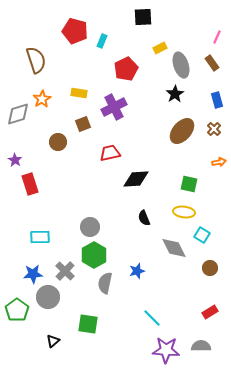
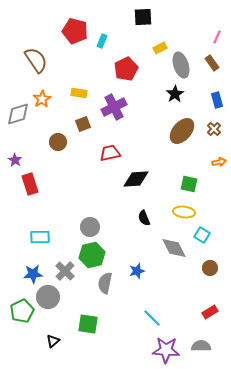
brown semicircle at (36, 60): rotated 16 degrees counterclockwise
green hexagon at (94, 255): moved 2 px left; rotated 15 degrees clockwise
green pentagon at (17, 310): moved 5 px right, 1 px down; rotated 10 degrees clockwise
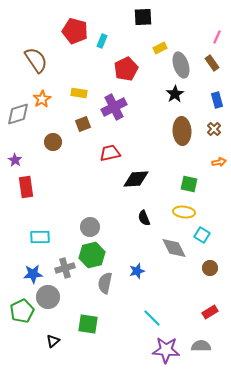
brown ellipse at (182, 131): rotated 44 degrees counterclockwise
brown circle at (58, 142): moved 5 px left
red rectangle at (30, 184): moved 4 px left, 3 px down; rotated 10 degrees clockwise
gray cross at (65, 271): moved 3 px up; rotated 30 degrees clockwise
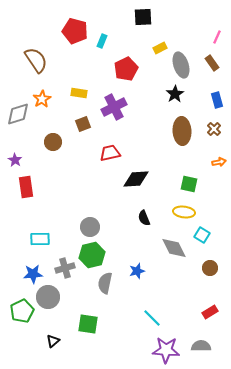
cyan rectangle at (40, 237): moved 2 px down
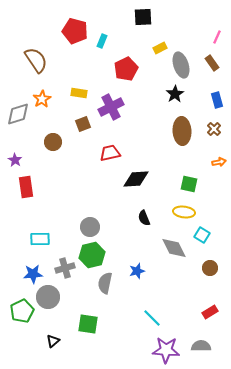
purple cross at (114, 107): moved 3 px left
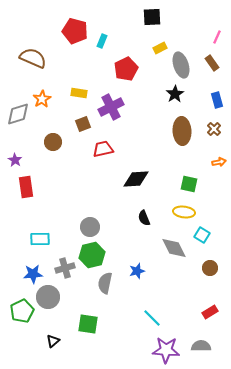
black square at (143, 17): moved 9 px right
brown semicircle at (36, 60): moved 3 px left, 2 px up; rotated 32 degrees counterclockwise
red trapezoid at (110, 153): moved 7 px left, 4 px up
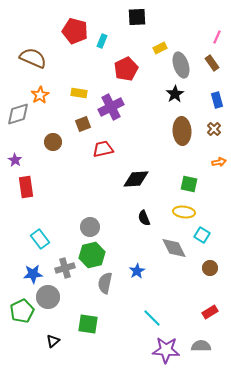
black square at (152, 17): moved 15 px left
orange star at (42, 99): moved 2 px left, 4 px up
cyan rectangle at (40, 239): rotated 54 degrees clockwise
blue star at (137, 271): rotated 14 degrees counterclockwise
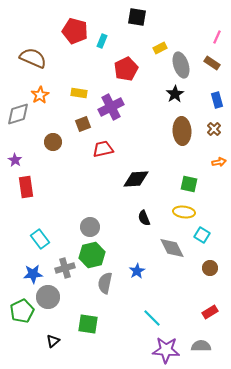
black square at (137, 17): rotated 12 degrees clockwise
brown rectangle at (212, 63): rotated 21 degrees counterclockwise
gray diamond at (174, 248): moved 2 px left
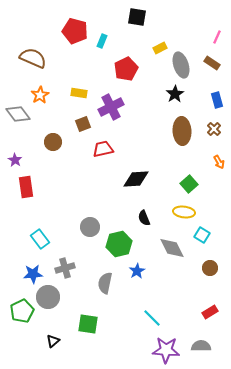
gray diamond at (18, 114): rotated 70 degrees clockwise
orange arrow at (219, 162): rotated 72 degrees clockwise
green square at (189, 184): rotated 36 degrees clockwise
green hexagon at (92, 255): moved 27 px right, 11 px up
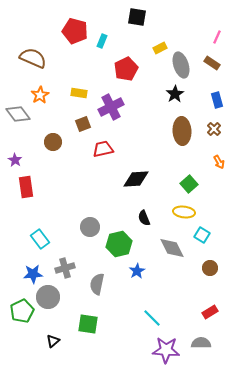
gray semicircle at (105, 283): moved 8 px left, 1 px down
gray semicircle at (201, 346): moved 3 px up
